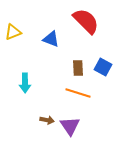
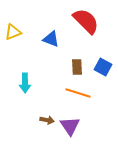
brown rectangle: moved 1 px left, 1 px up
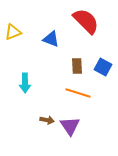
brown rectangle: moved 1 px up
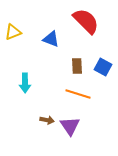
orange line: moved 1 px down
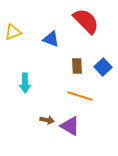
blue square: rotated 18 degrees clockwise
orange line: moved 2 px right, 2 px down
purple triangle: rotated 25 degrees counterclockwise
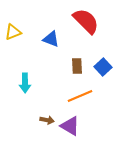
orange line: rotated 40 degrees counterclockwise
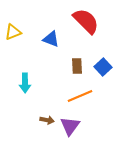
purple triangle: rotated 35 degrees clockwise
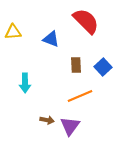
yellow triangle: rotated 18 degrees clockwise
brown rectangle: moved 1 px left, 1 px up
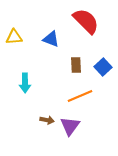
yellow triangle: moved 1 px right, 5 px down
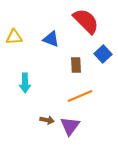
blue square: moved 13 px up
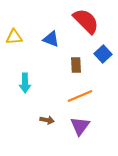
purple triangle: moved 10 px right
